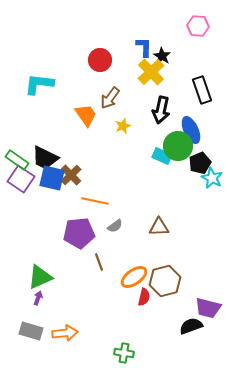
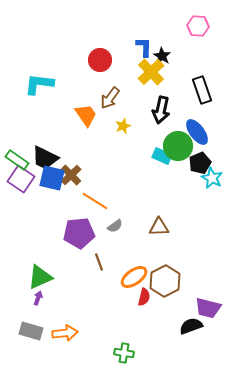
blue ellipse: moved 6 px right, 2 px down; rotated 12 degrees counterclockwise
orange line: rotated 20 degrees clockwise
brown hexagon: rotated 12 degrees counterclockwise
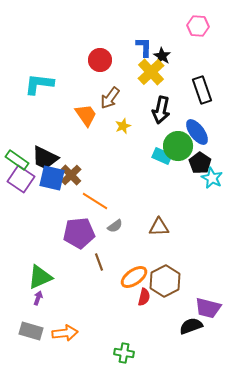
black pentagon: rotated 15 degrees counterclockwise
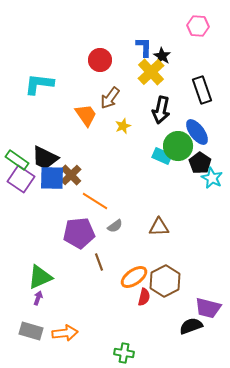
blue square: rotated 12 degrees counterclockwise
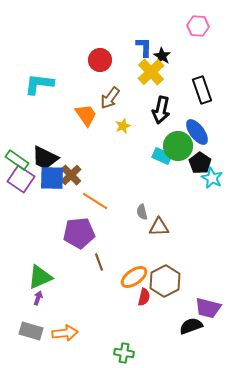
gray semicircle: moved 27 px right, 14 px up; rotated 112 degrees clockwise
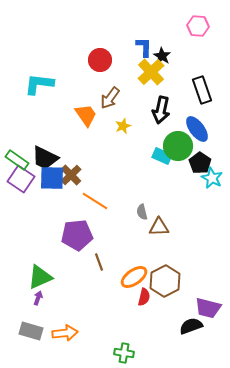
blue ellipse: moved 3 px up
purple pentagon: moved 2 px left, 2 px down
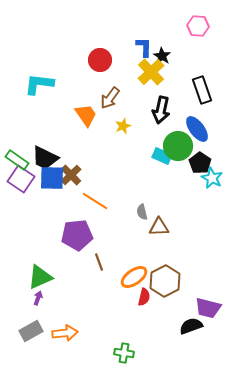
gray rectangle: rotated 45 degrees counterclockwise
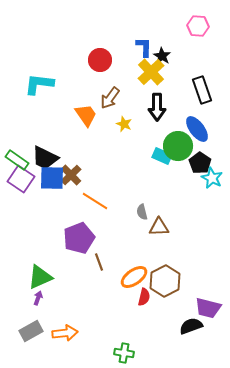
black arrow: moved 4 px left, 3 px up; rotated 12 degrees counterclockwise
yellow star: moved 1 px right, 2 px up; rotated 28 degrees counterclockwise
purple pentagon: moved 2 px right, 3 px down; rotated 16 degrees counterclockwise
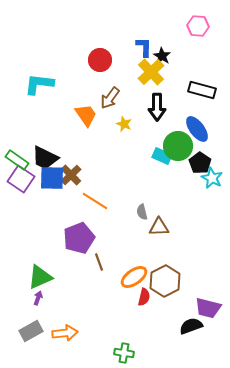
black rectangle: rotated 56 degrees counterclockwise
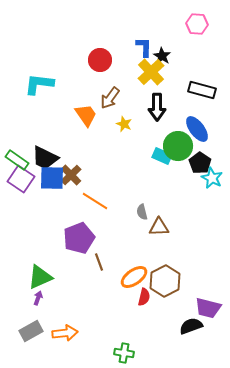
pink hexagon: moved 1 px left, 2 px up
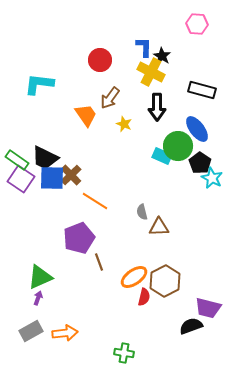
yellow cross: rotated 20 degrees counterclockwise
